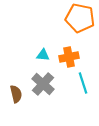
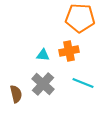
orange pentagon: rotated 8 degrees counterclockwise
orange cross: moved 6 px up
cyan line: rotated 50 degrees counterclockwise
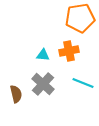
orange pentagon: rotated 12 degrees counterclockwise
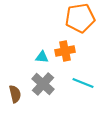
orange cross: moved 4 px left
cyan triangle: moved 1 px left, 2 px down
brown semicircle: moved 1 px left
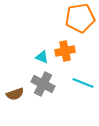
cyan triangle: rotated 16 degrees clockwise
gray cross: rotated 15 degrees counterclockwise
brown semicircle: rotated 84 degrees clockwise
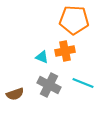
orange pentagon: moved 6 px left, 2 px down; rotated 12 degrees clockwise
gray cross: moved 6 px right, 1 px down
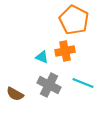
orange pentagon: rotated 24 degrees clockwise
brown semicircle: rotated 48 degrees clockwise
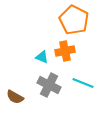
brown semicircle: moved 3 px down
